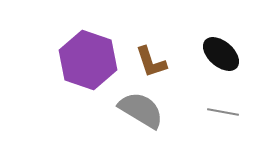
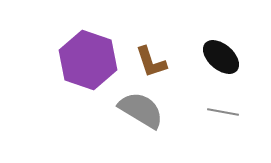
black ellipse: moved 3 px down
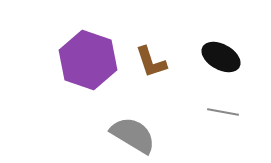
black ellipse: rotated 12 degrees counterclockwise
gray semicircle: moved 8 px left, 25 px down
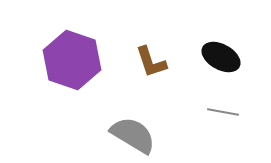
purple hexagon: moved 16 px left
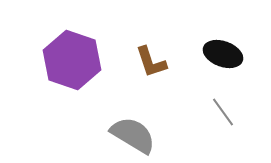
black ellipse: moved 2 px right, 3 px up; rotated 9 degrees counterclockwise
gray line: rotated 44 degrees clockwise
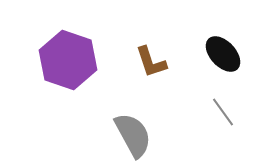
black ellipse: rotated 27 degrees clockwise
purple hexagon: moved 4 px left
gray semicircle: rotated 30 degrees clockwise
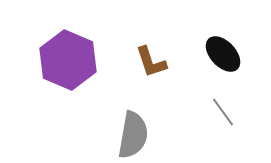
purple hexagon: rotated 4 degrees clockwise
gray semicircle: rotated 39 degrees clockwise
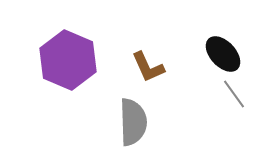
brown L-shape: moved 3 px left, 5 px down; rotated 6 degrees counterclockwise
gray line: moved 11 px right, 18 px up
gray semicircle: moved 13 px up; rotated 12 degrees counterclockwise
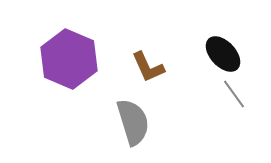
purple hexagon: moved 1 px right, 1 px up
gray semicircle: rotated 15 degrees counterclockwise
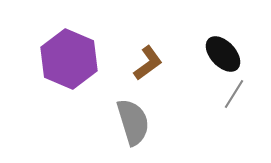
brown L-shape: moved 4 px up; rotated 102 degrees counterclockwise
gray line: rotated 68 degrees clockwise
